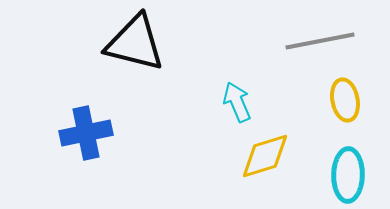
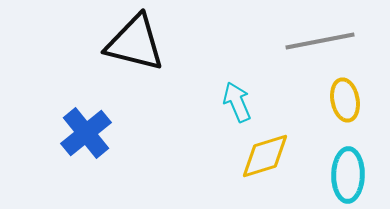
blue cross: rotated 27 degrees counterclockwise
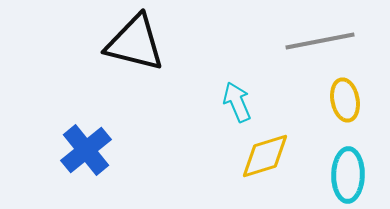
blue cross: moved 17 px down
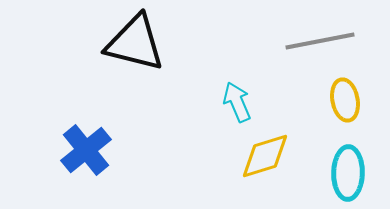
cyan ellipse: moved 2 px up
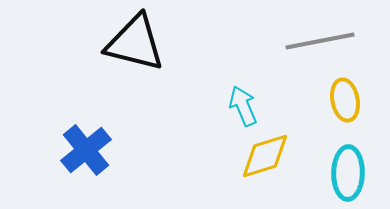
cyan arrow: moved 6 px right, 4 px down
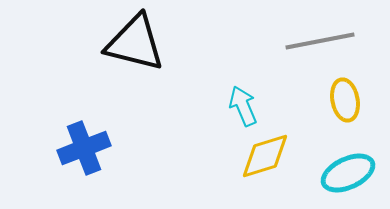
blue cross: moved 2 px left, 2 px up; rotated 18 degrees clockwise
cyan ellipse: rotated 64 degrees clockwise
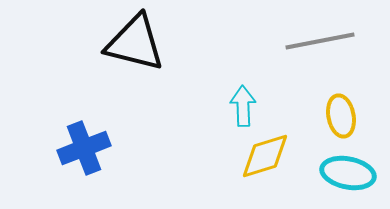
yellow ellipse: moved 4 px left, 16 px down
cyan arrow: rotated 21 degrees clockwise
cyan ellipse: rotated 36 degrees clockwise
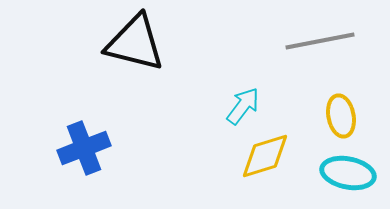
cyan arrow: rotated 39 degrees clockwise
